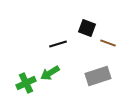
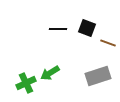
black line: moved 15 px up; rotated 18 degrees clockwise
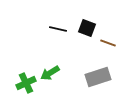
black line: rotated 12 degrees clockwise
gray rectangle: moved 1 px down
